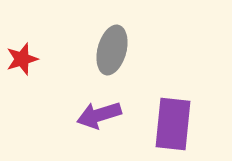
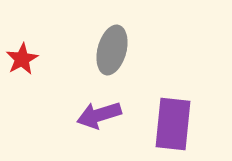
red star: rotated 12 degrees counterclockwise
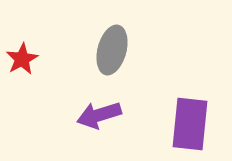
purple rectangle: moved 17 px right
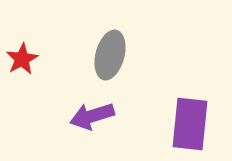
gray ellipse: moved 2 px left, 5 px down
purple arrow: moved 7 px left, 1 px down
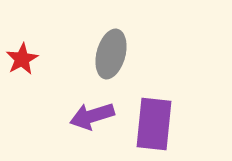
gray ellipse: moved 1 px right, 1 px up
purple rectangle: moved 36 px left
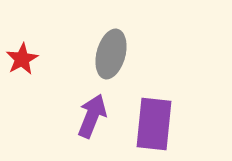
purple arrow: rotated 129 degrees clockwise
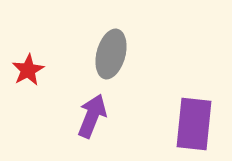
red star: moved 6 px right, 11 px down
purple rectangle: moved 40 px right
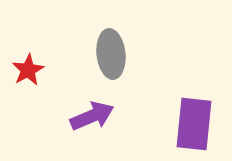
gray ellipse: rotated 21 degrees counterclockwise
purple arrow: rotated 45 degrees clockwise
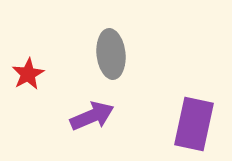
red star: moved 4 px down
purple rectangle: rotated 6 degrees clockwise
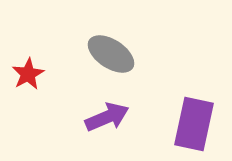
gray ellipse: rotated 51 degrees counterclockwise
purple arrow: moved 15 px right, 1 px down
